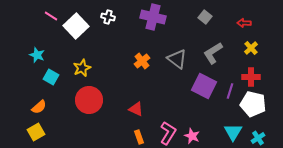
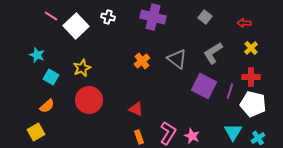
orange semicircle: moved 8 px right, 1 px up
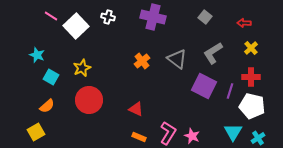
white pentagon: moved 1 px left, 2 px down
orange rectangle: rotated 48 degrees counterclockwise
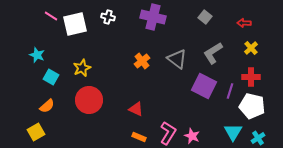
white square: moved 1 px left, 2 px up; rotated 30 degrees clockwise
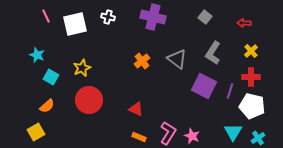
pink line: moved 5 px left; rotated 32 degrees clockwise
yellow cross: moved 3 px down
gray L-shape: rotated 25 degrees counterclockwise
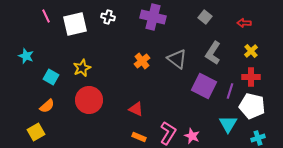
cyan star: moved 11 px left, 1 px down
cyan triangle: moved 5 px left, 8 px up
cyan cross: rotated 16 degrees clockwise
